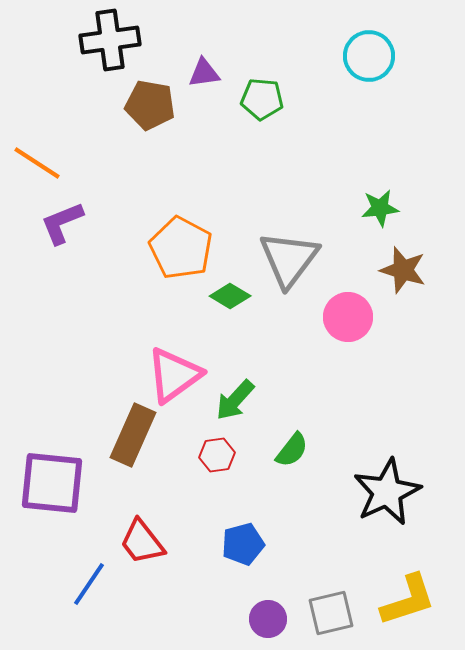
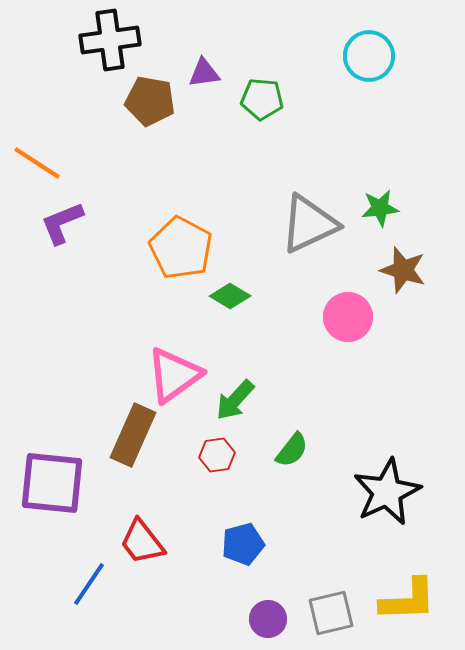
brown pentagon: moved 4 px up
gray triangle: moved 20 px right, 35 px up; rotated 28 degrees clockwise
yellow L-shape: rotated 16 degrees clockwise
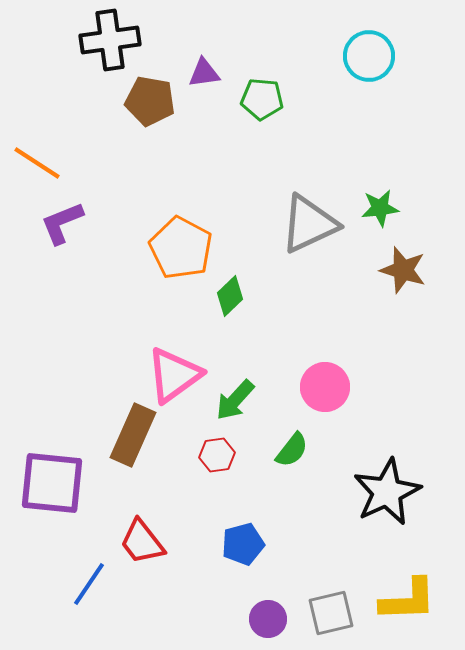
green diamond: rotated 75 degrees counterclockwise
pink circle: moved 23 px left, 70 px down
